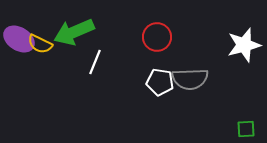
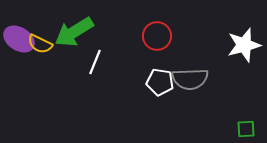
green arrow: rotated 9 degrees counterclockwise
red circle: moved 1 px up
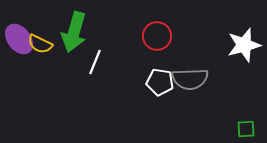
green arrow: rotated 42 degrees counterclockwise
purple ellipse: rotated 20 degrees clockwise
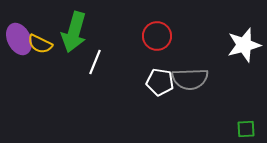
purple ellipse: rotated 12 degrees clockwise
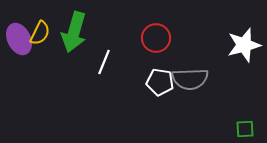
red circle: moved 1 px left, 2 px down
yellow semicircle: moved 11 px up; rotated 90 degrees counterclockwise
white line: moved 9 px right
green square: moved 1 px left
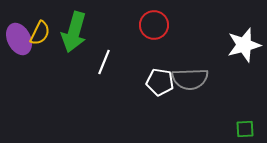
red circle: moved 2 px left, 13 px up
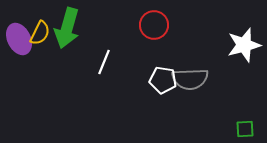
green arrow: moved 7 px left, 4 px up
white pentagon: moved 3 px right, 2 px up
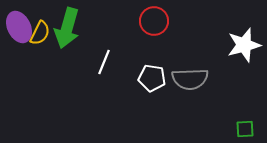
red circle: moved 4 px up
purple ellipse: moved 12 px up
white pentagon: moved 11 px left, 2 px up
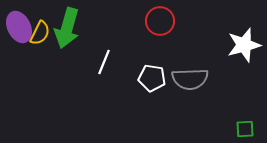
red circle: moved 6 px right
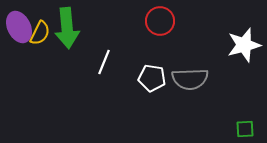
green arrow: rotated 21 degrees counterclockwise
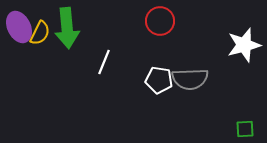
white pentagon: moved 7 px right, 2 px down
